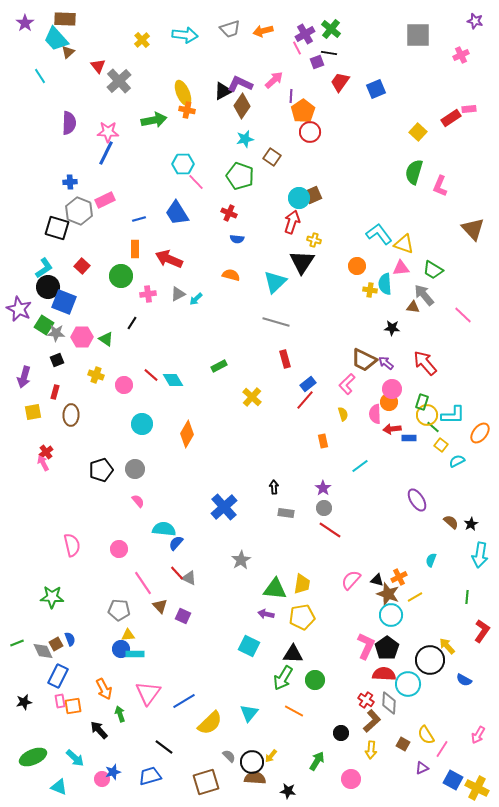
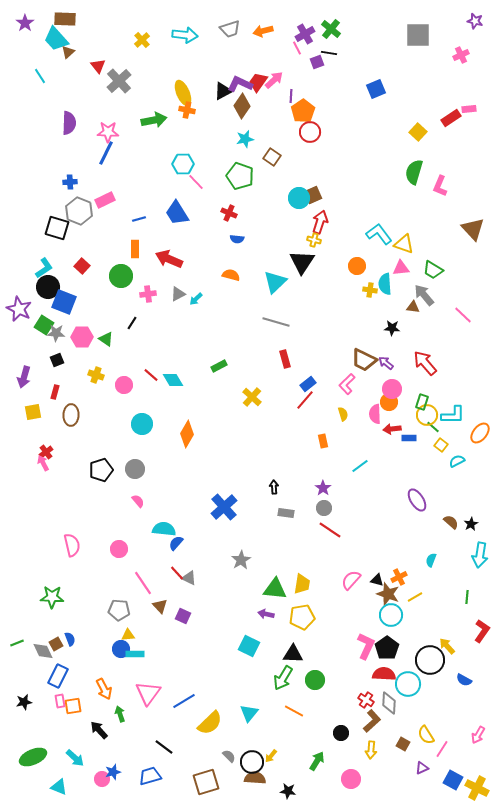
red trapezoid at (340, 82): moved 82 px left
red arrow at (292, 222): moved 28 px right
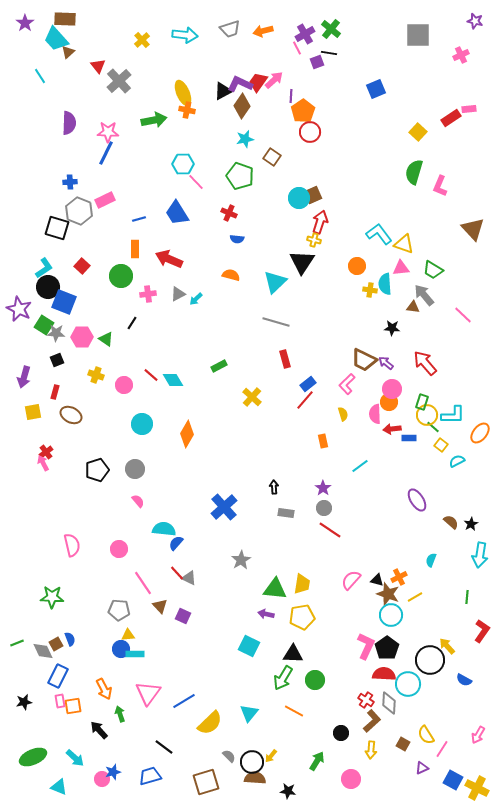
brown ellipse at (71, 415): rotated 65 degrees counterclockwise
black pentagon at (101, 470): moved 4 px left
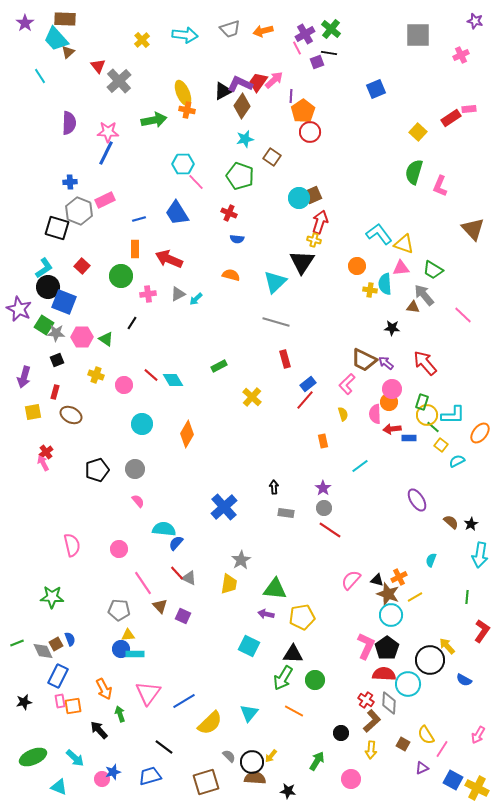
yellow trapezoid at (302, 584): moved 73 px left
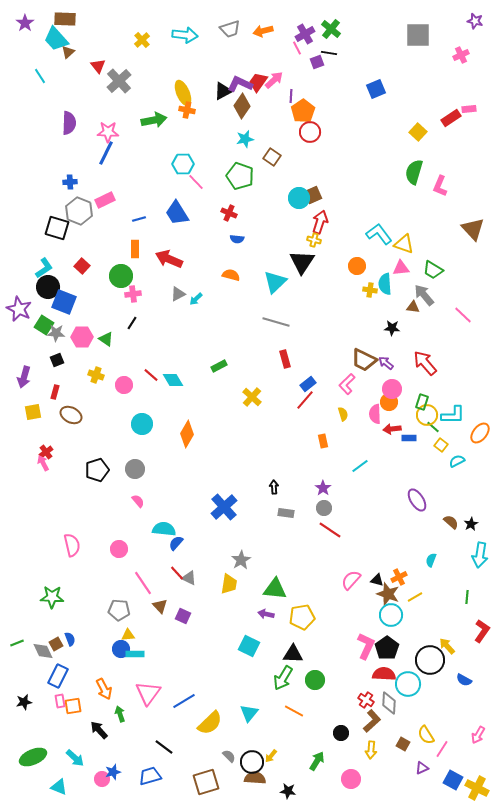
pink cross at (148, 294): moved 15 px left
